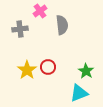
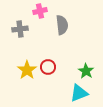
pink cross: rotated 24 degrees clockwise
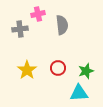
pink cross: moved 2 px left, 3 px down
red circle: moved 10 px right, 1 px down
green star: rotated 21 degrees clockwise
cyan triangle: rotated 18 degrees clockwise
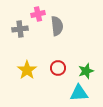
gray semicircle: moved 5 px left, 1 px down
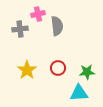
green star: moved 1 px right, 1 px down; rotated 14 degrees clockwise
